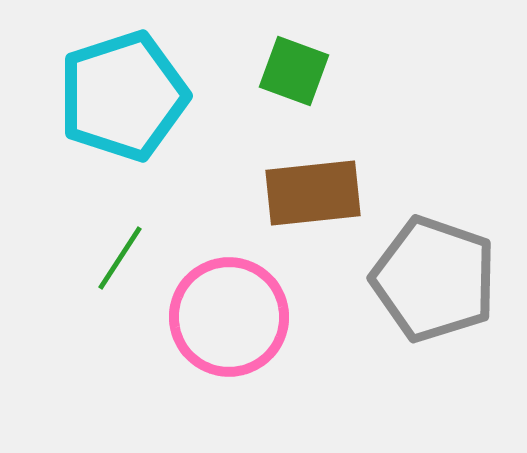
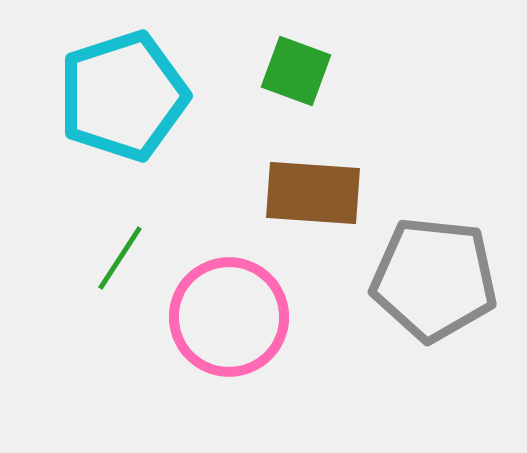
green square: moved 2 px right
brown rectangle: rotated 10 degrees clockwise
gray pentagon: rotated 13 degrees counterclockwise
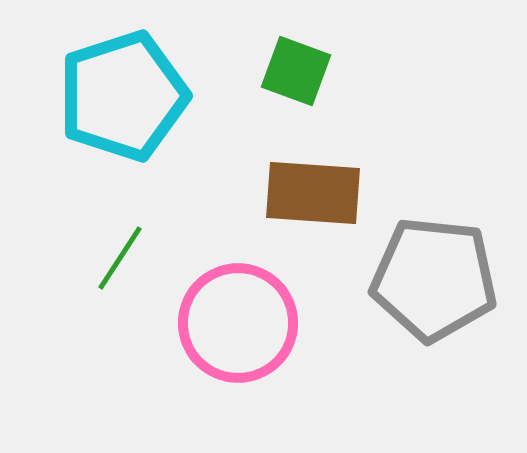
pink circle: moved 9 px right, 6 px down
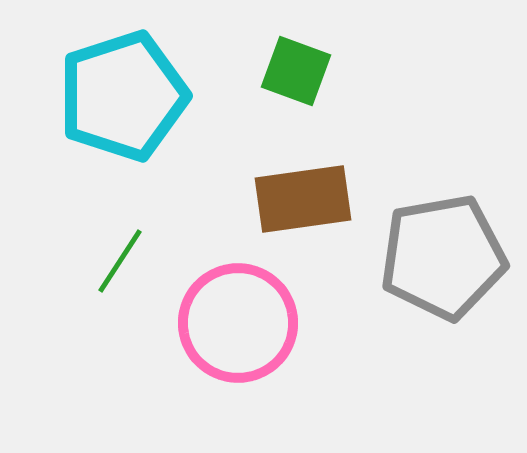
brown rectangle: moved 10 px left, 6 px down; rotated 12 degrees counterclockwise
green line: moved 3 px down
gray pentagon: moved 9 px right, 22 px up; rotated 16 degrees counterclockwise
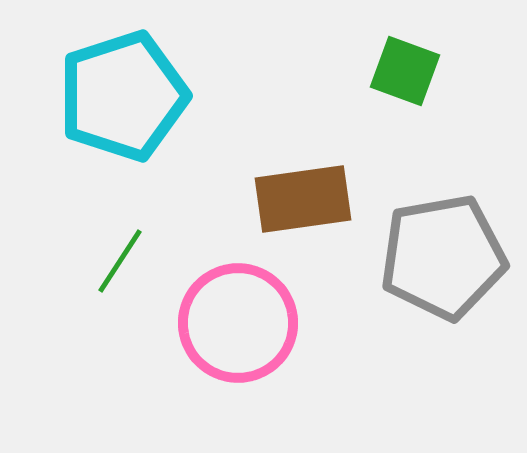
green square: moved 109 px right
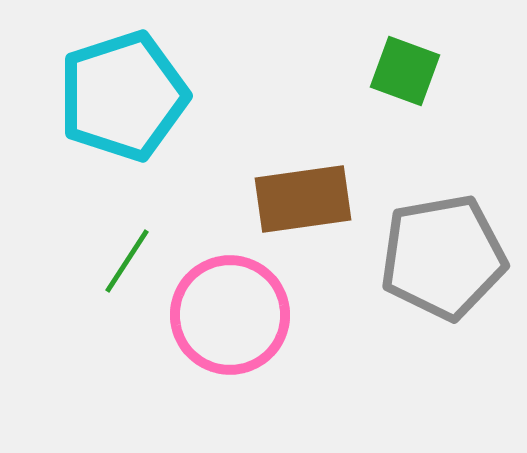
green line: moved 7 px right
pink circle: moved 8 px left, 8 px up
